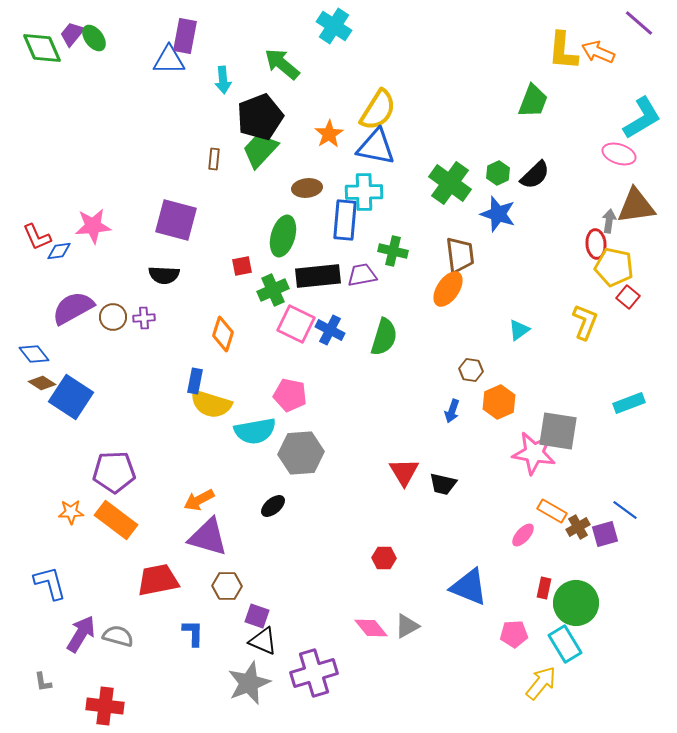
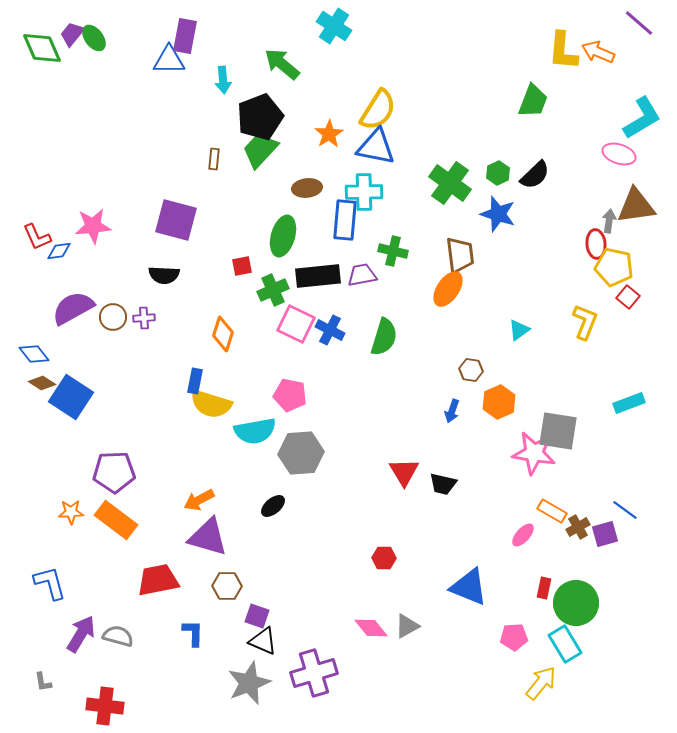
pink pentagon at (514, 634): moved 3 px down
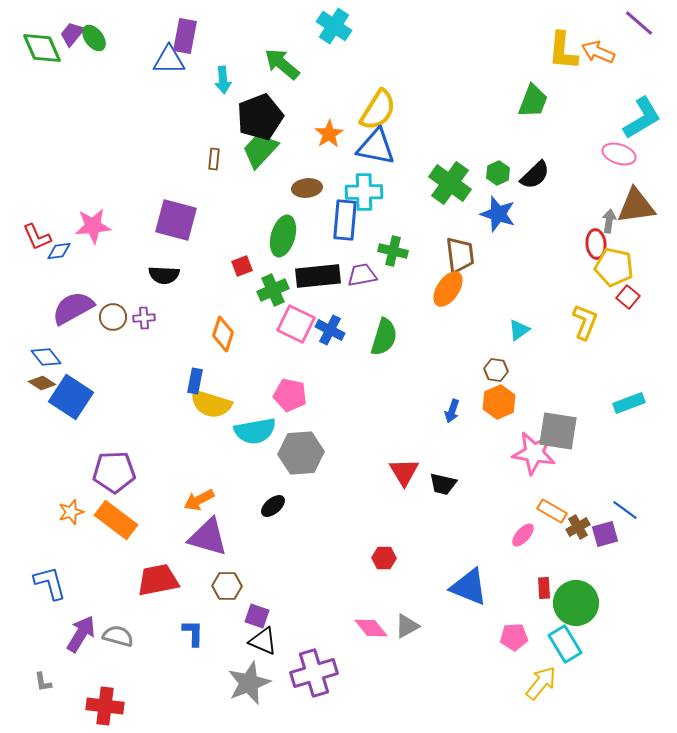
red square at (242, 266): rotated 10 degrees counterclockwise
blue diamond at (34, 354): moved 12 px right, 3 px down
brown hexagon at (471, 370): moved 25 px right
orange star at (71, 512): rotated 15 degrees counterclockwise
red rectangle at (544, 588): rotated 15 degrees counterclockwise
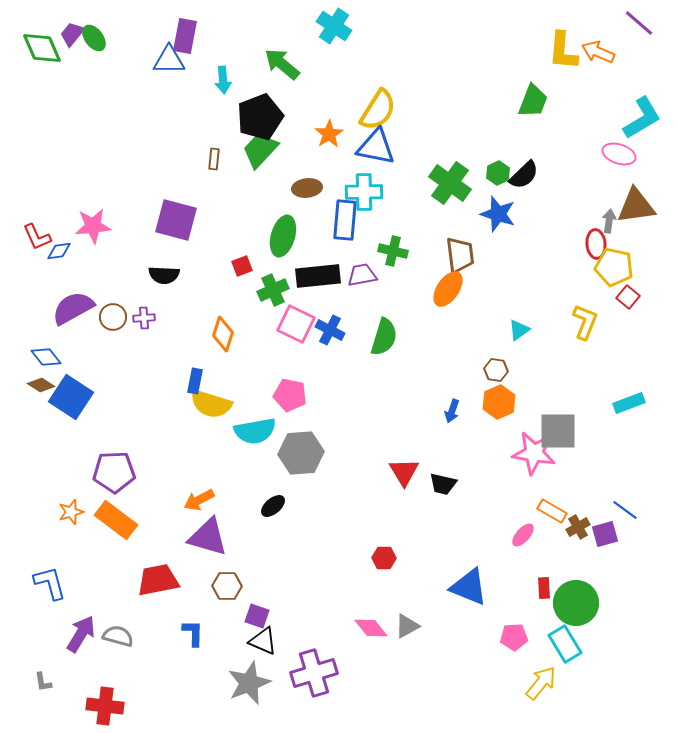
black semicircle at (535, 175): moved 11 px left
brown diamond at (42, 383): moved 1 px left, 2 px down
gray square at (558, 431): rotated 9 degrees counterclockwise
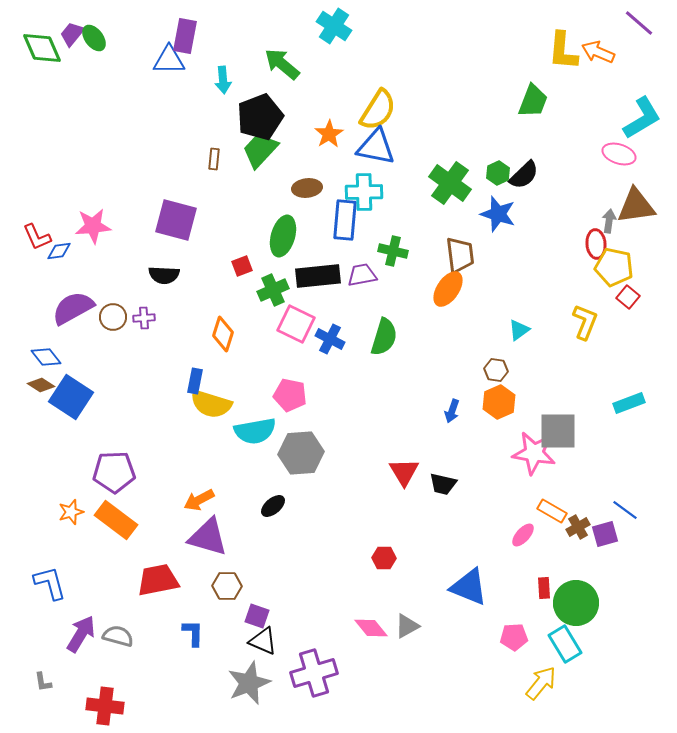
blue cross at (330, 330): moved 9 px down
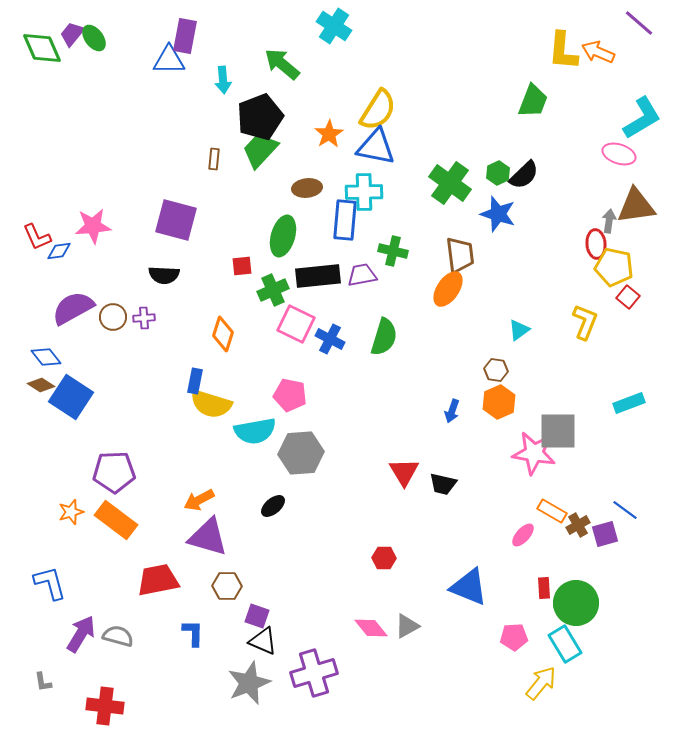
red square at (242, 266): rotated 15 degrees clockwise
brown cross at (578, 527): moved 2 px up
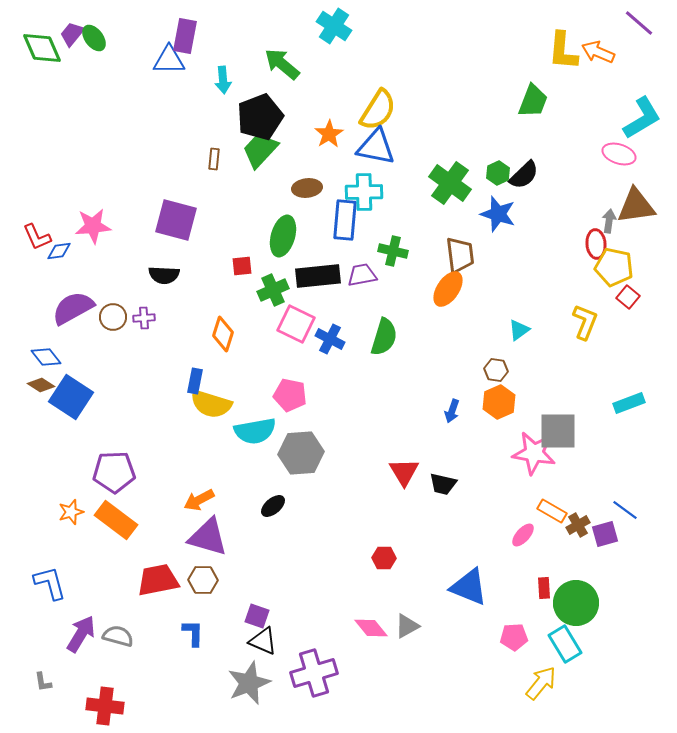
brown hexagon at (227, 586): moved 24 px left, 6 px up
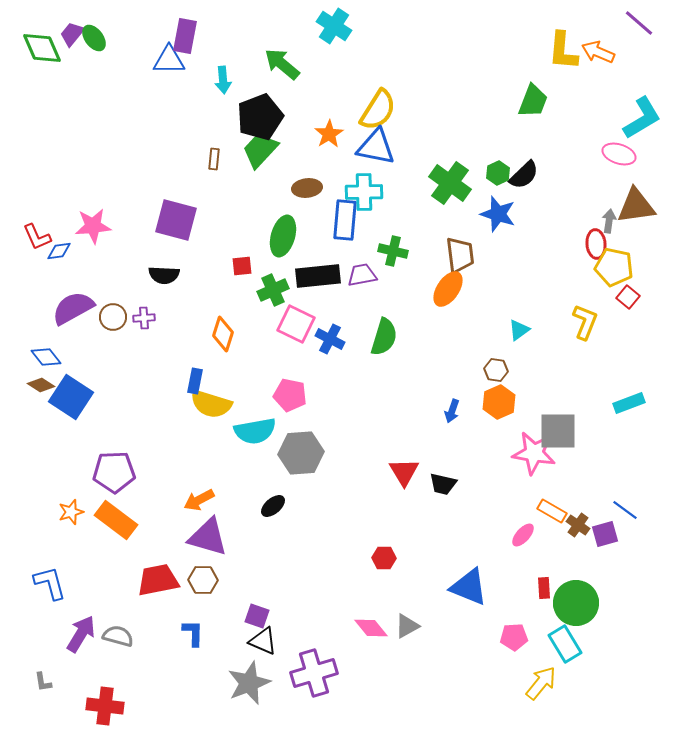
brown cross at (578, 525): rotated 25 degrees counterclockwise
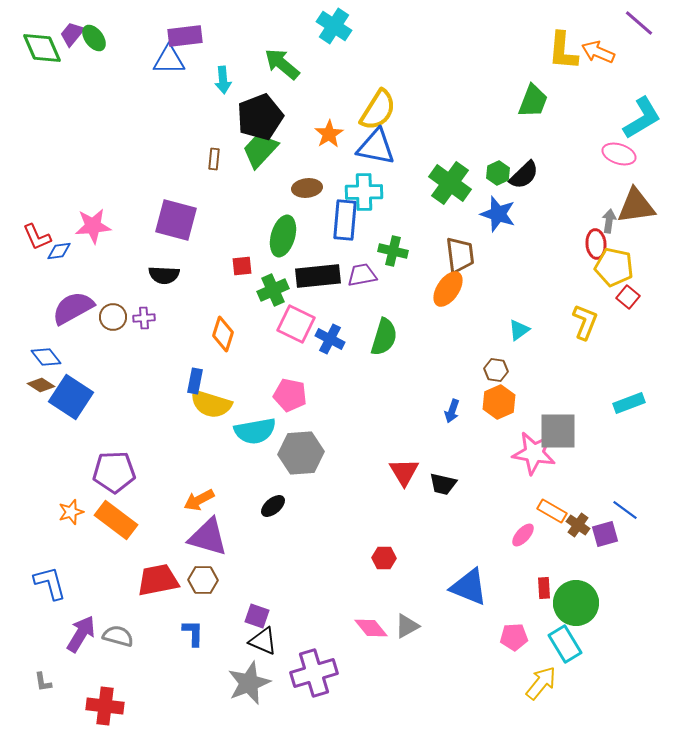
purple rectangle at (185, 36): rotated 72 degrees clockwise
